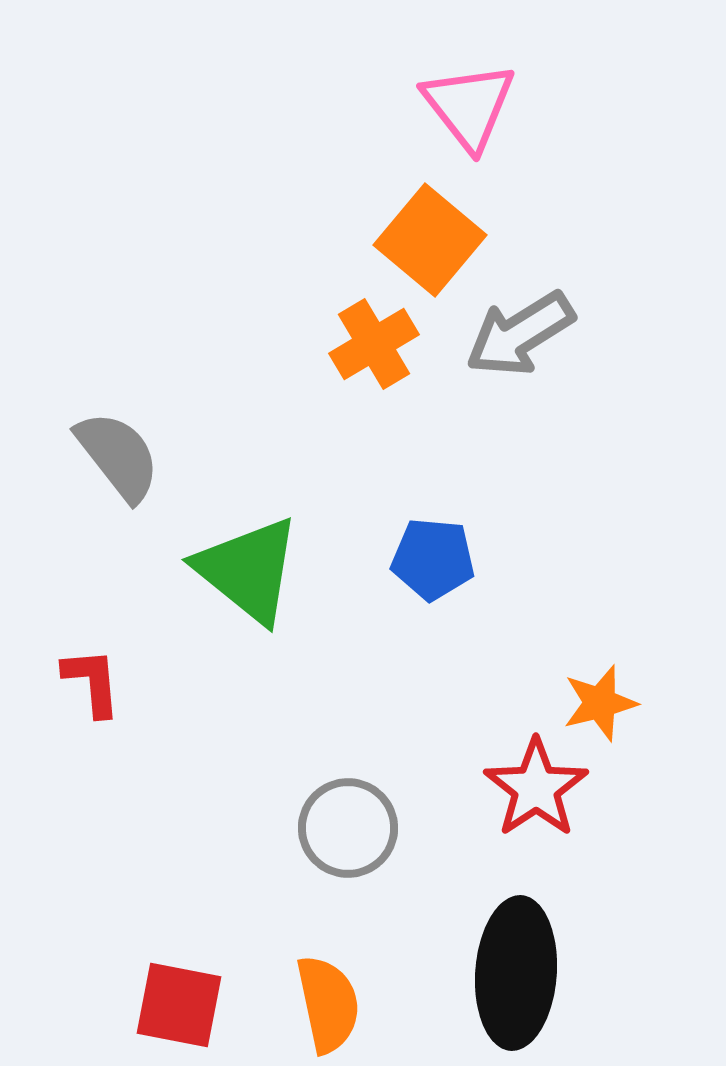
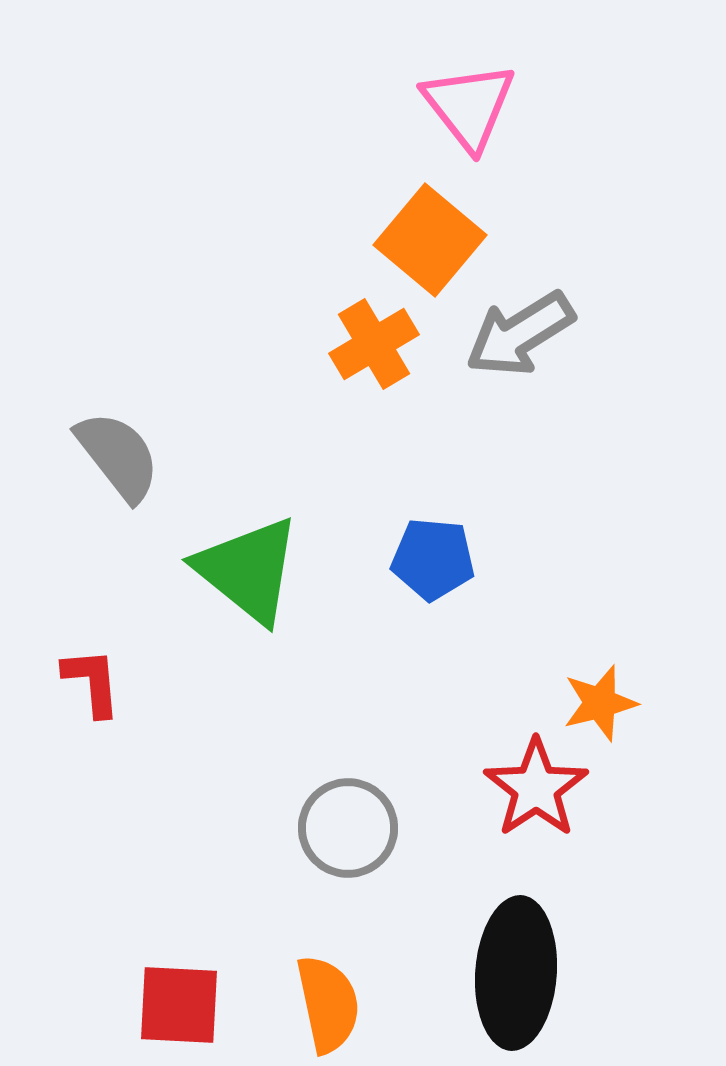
red square: rotated 8 degrees counterclockwise
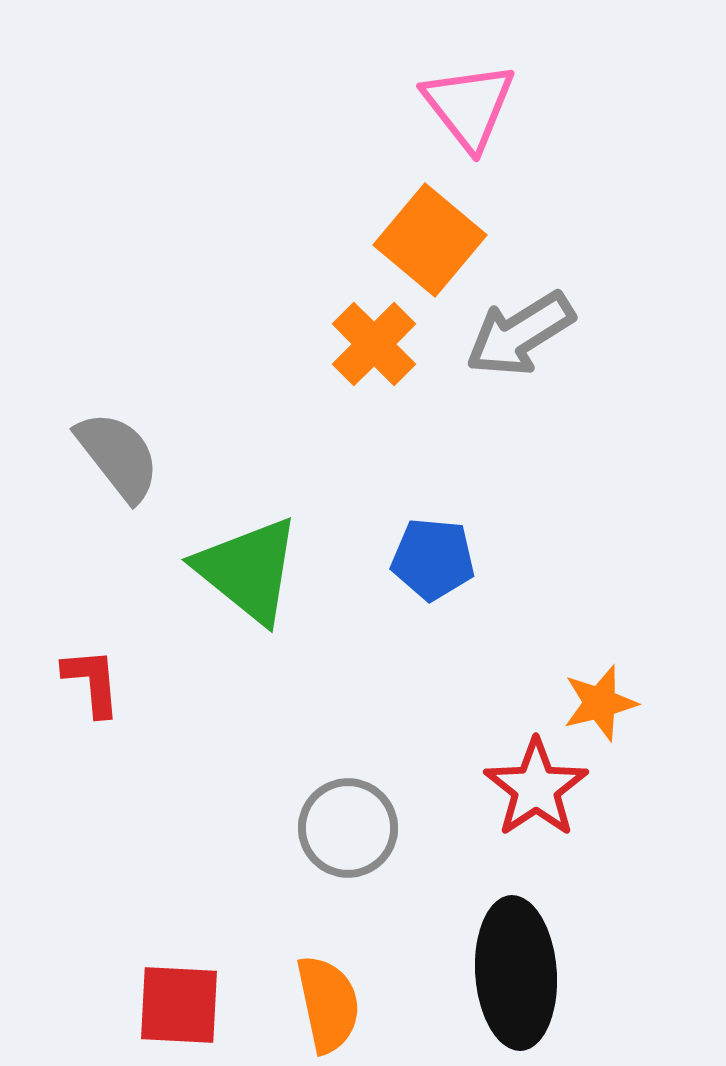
orange cross: rotated 14 degrees counterclockwise
black ellipse: rotated 8 degrees counterclockwise
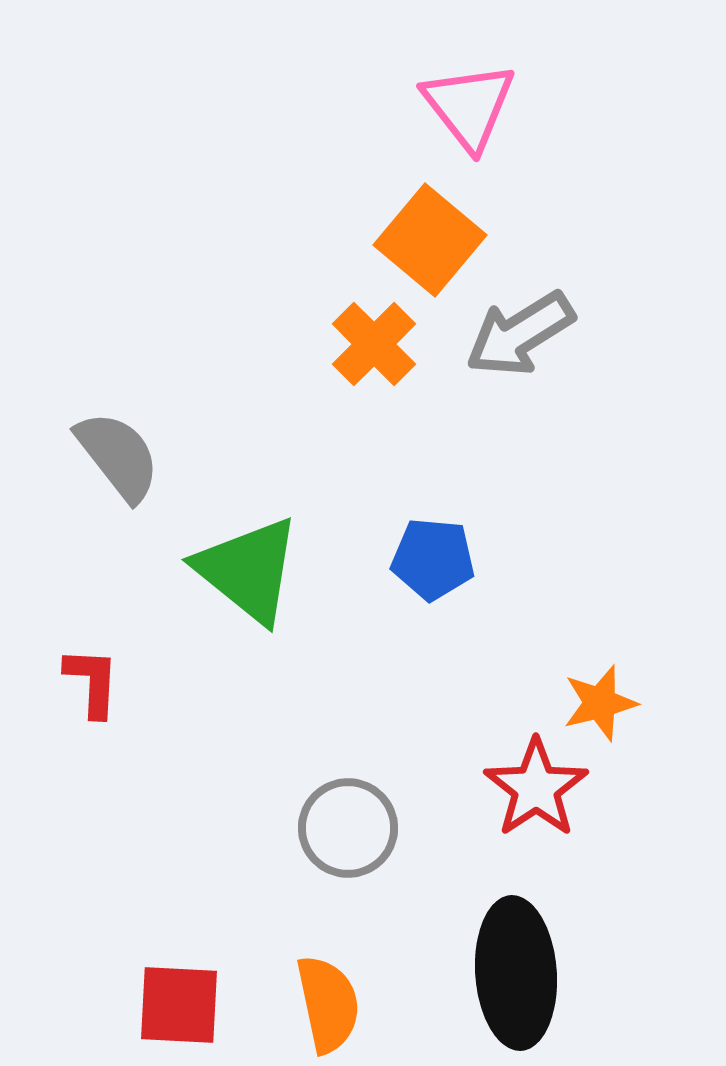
red L-shape: rotated 8 degrees clockwise
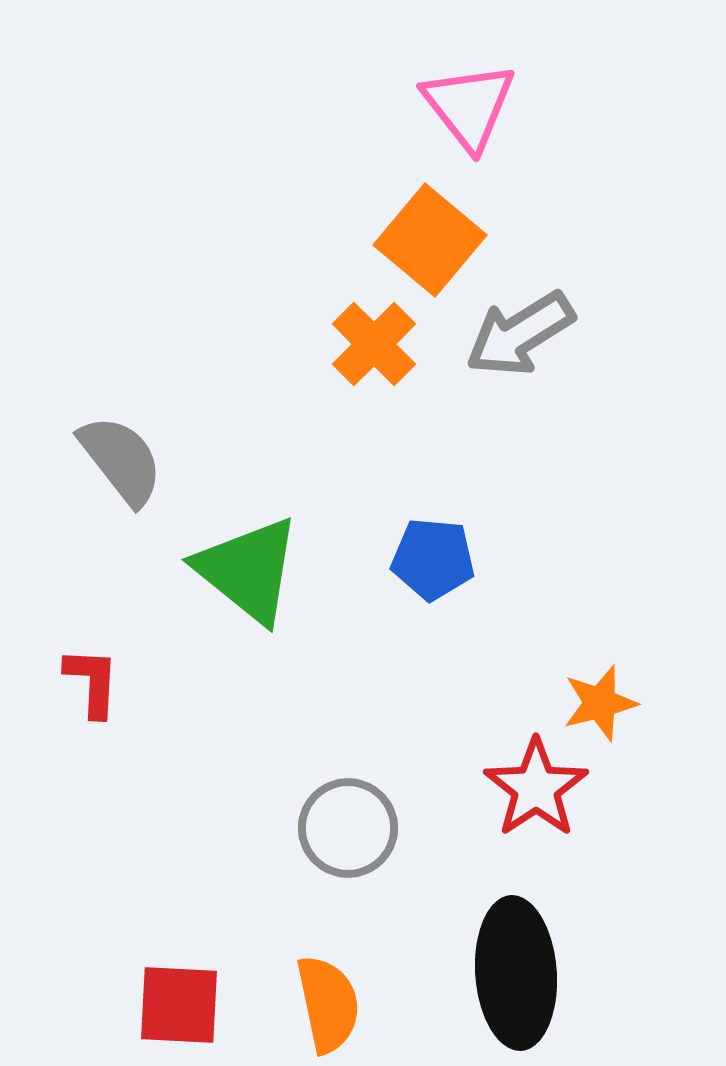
gray semicircle: moved 3 px right, 4 px down
